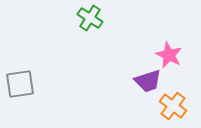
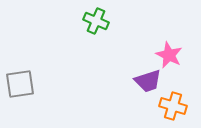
green cross: moved 6 px right, 3 px down; rotated 10 degrees counterclockwise
orange cross: rotated 20 degrees counterclockwise
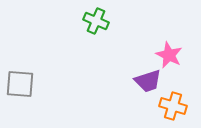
gray square: rotated 12 degrees clockwise
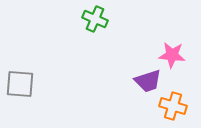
green cross: moved 1 px left, 2 px up
pink star: moved 3 px right; rotated 20 degrees counterclockwise
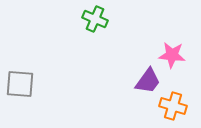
purple trapezoid: rotated 36 degrees counterclockwise
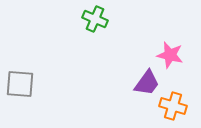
pink star: moved 2 px left; rotated 8 degrees clockwise
purple trapezoid: moved 1 px left, 2 px down
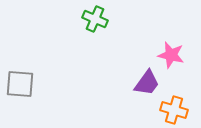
pink star: moved 1 px right
orange cross: moved 1 px right, 4 px down
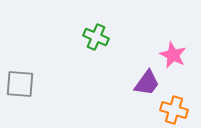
green cross: moved 1 px right, 18 px down
pink star: moved 2 px right; rotated 12 degrees clockwise
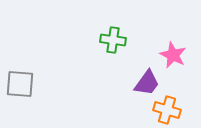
green cross: moved 17 px right, 3 px down; rotated 15 degrees counterclockwise
orange cross: moved 7 px left
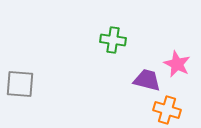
pink star: moved 4 px right, 9 px down
purple trapezoid: moved 3 px up; rotated 112 degrees counterclockwise
